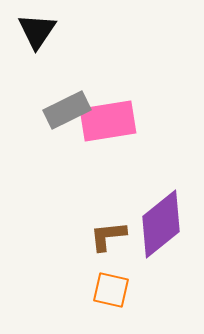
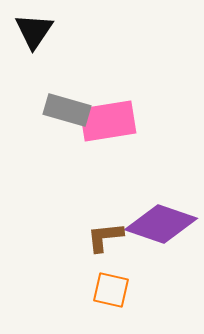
black triangle: moved 3 px left
gray rectangle: rotated 42 degrees clockwise
purple diamond: rotated 58 degrees clockwise
brown L-shape: moved 3 px left, 1 px down
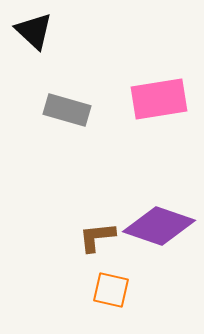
black triangle: rotated 21 degrees counterclockwise
pink rectangle: moved 51 px right, 22 px up
purple diamond: moved 2 px left, 2 px down
brown L-shape: moved 8 px left
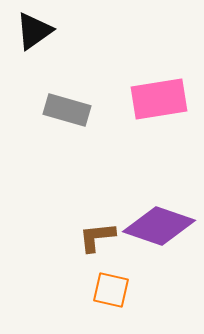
black triangle: rotated 42 degrees clockwise
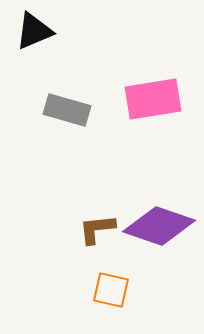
black triangle: rotated 12 degrees clockwise
pink rectangle: moved 6 px left
brown L-shape: moved 8 px up
